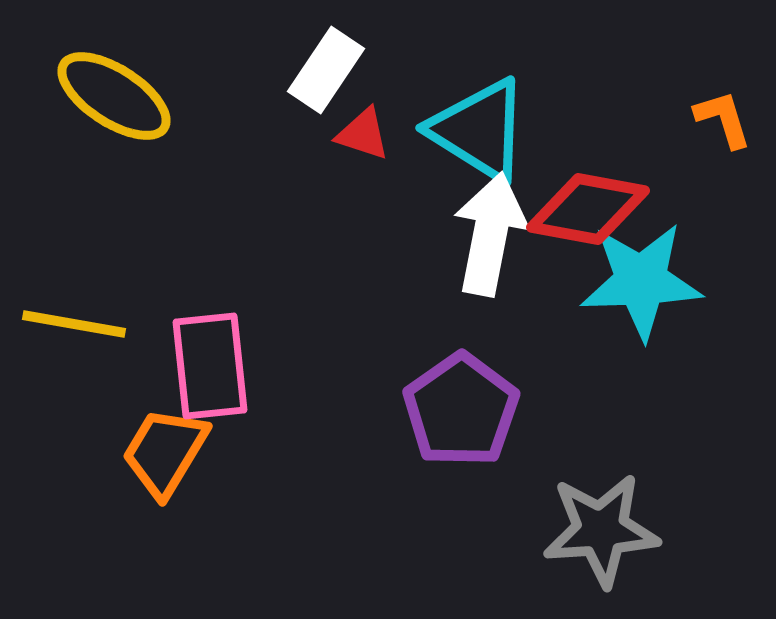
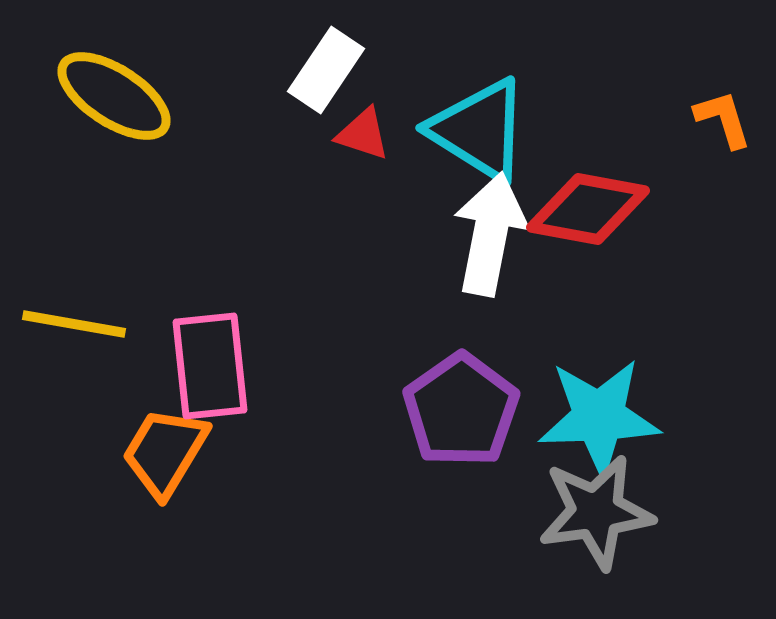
cyan star: moved 42 px left, 136 px down
gray star: moved 5 px left, 18 px up; rotated 4 degrees counterclockwise
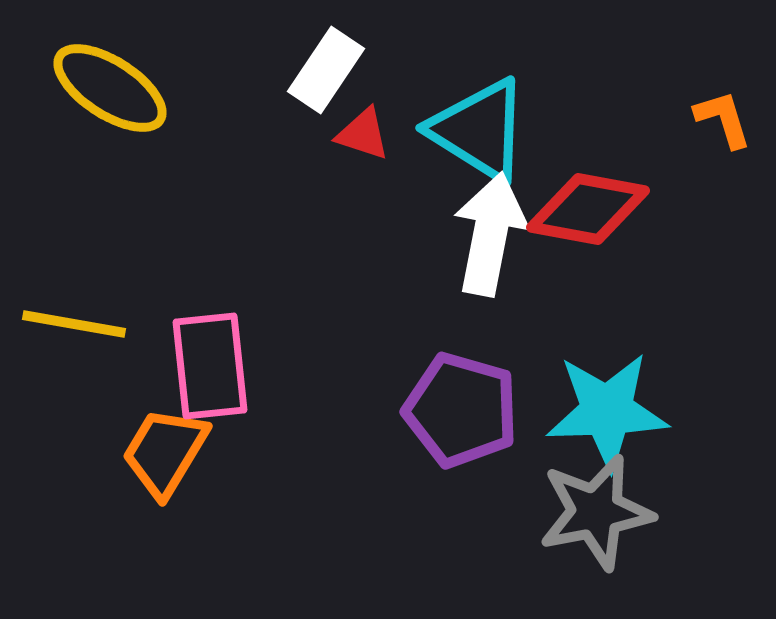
yellow ellipse: moved 4 px left, 8 px up
purple pentagon: rotated 21 degrees counterclockwise
cyan star: moved 8 px right, 6 px up
gray star: rotated 3 degrees counterclockwise
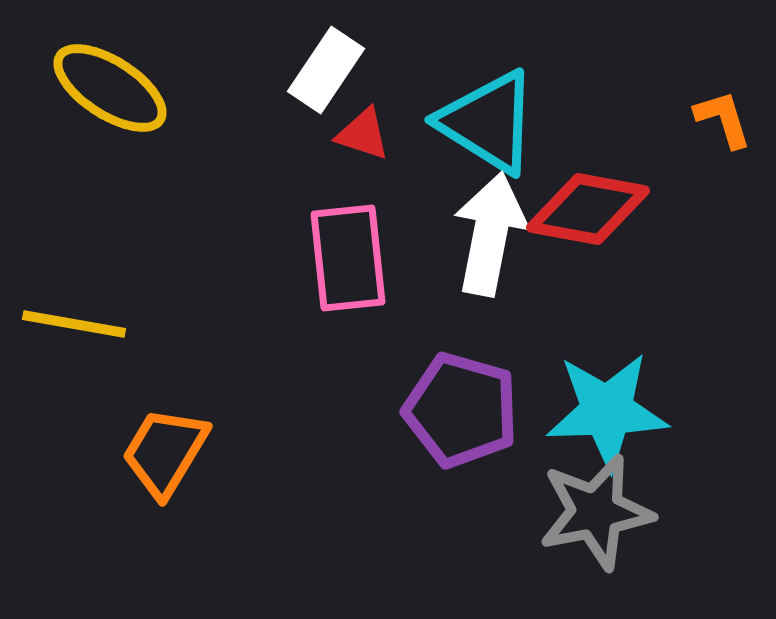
cyan triangle: moved 9 px right, 8 px up
pink rectangle: moved 138 px right, 108 px up
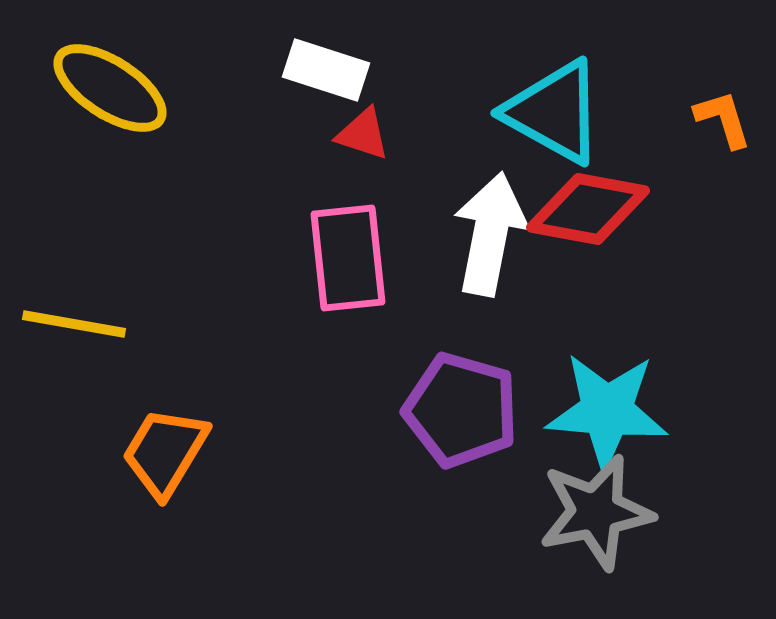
white rectangle: rotated 74 degrees clockwise
cyan triangle: moved 66 px right, 10 px up; rotated 3 degrees counterclockwise
cyan star: rotated 7 degrees clockwise
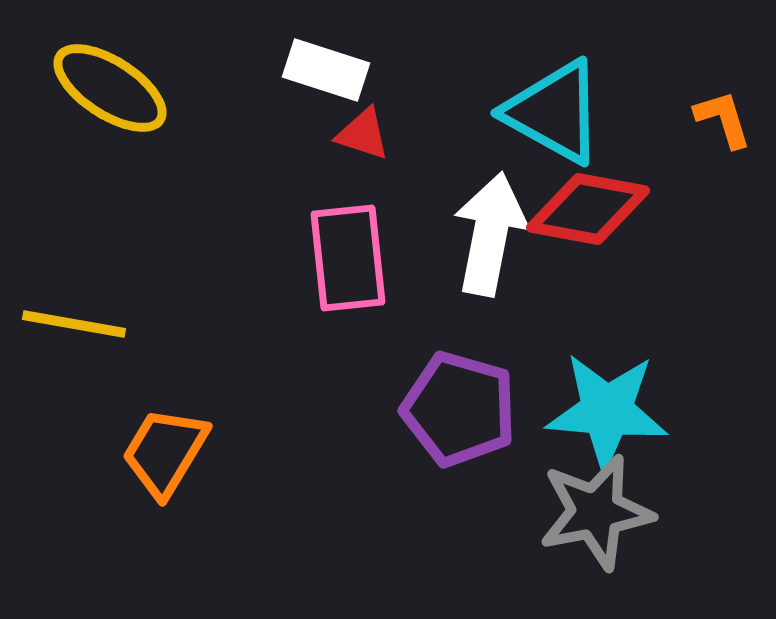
purple pentagon: moved 2 px left, 1 px up
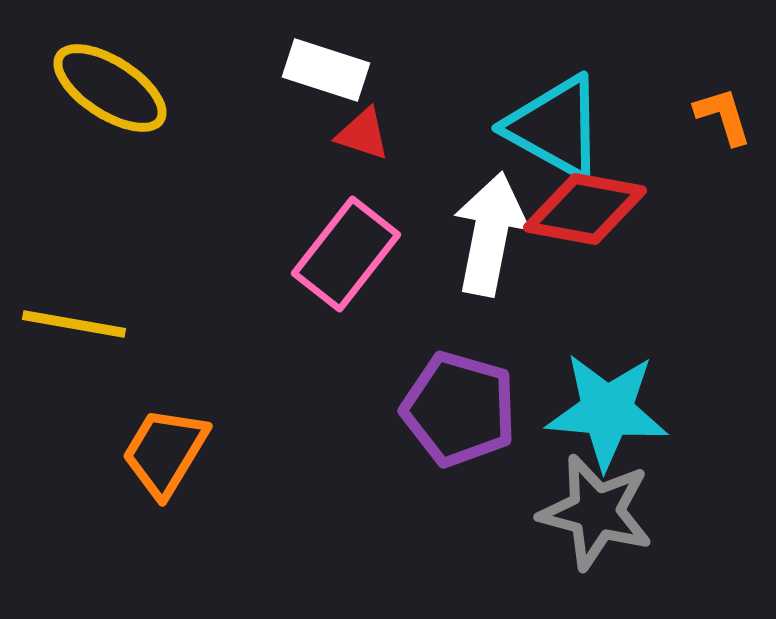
cyan triangle: moved 1 px right, 15 px down
orange L-shape: moved 3 px up
red diamond: moved 3 px left
pink rectangle: moved 2 px left, 4 px up; rotated 44 degrees clockwise
gray star: rotated 26 degrees clockwise
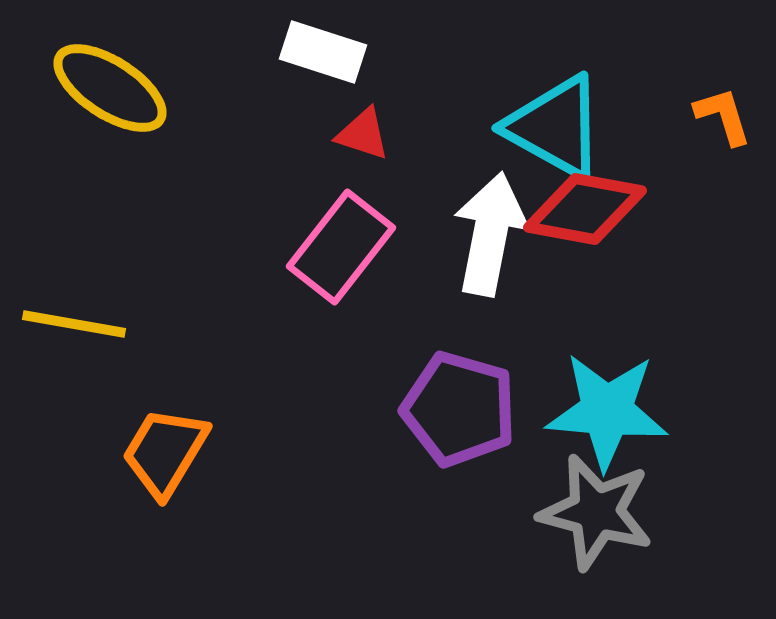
white rectangle: moved 3 px left, 18 px up
pink rectangle: moved 5 px left, 7 px up
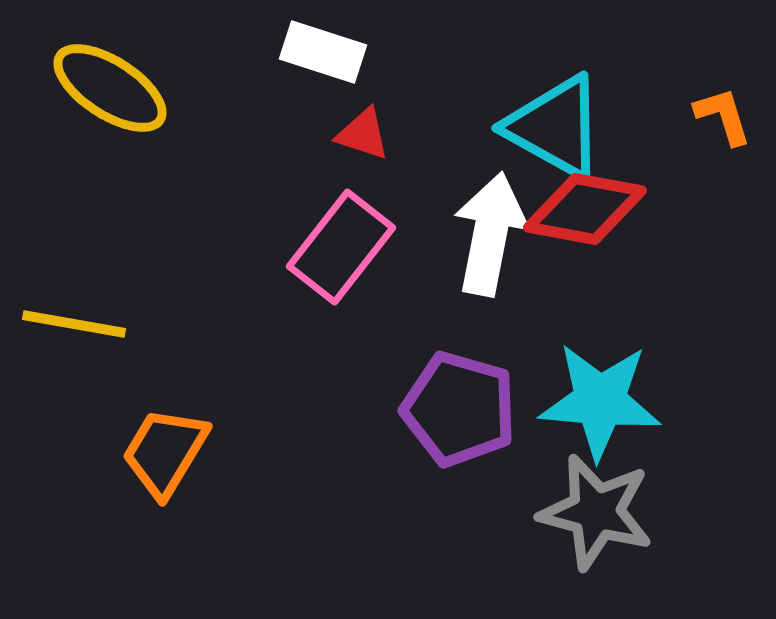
cyan star: moved 7 px left, 10 px up
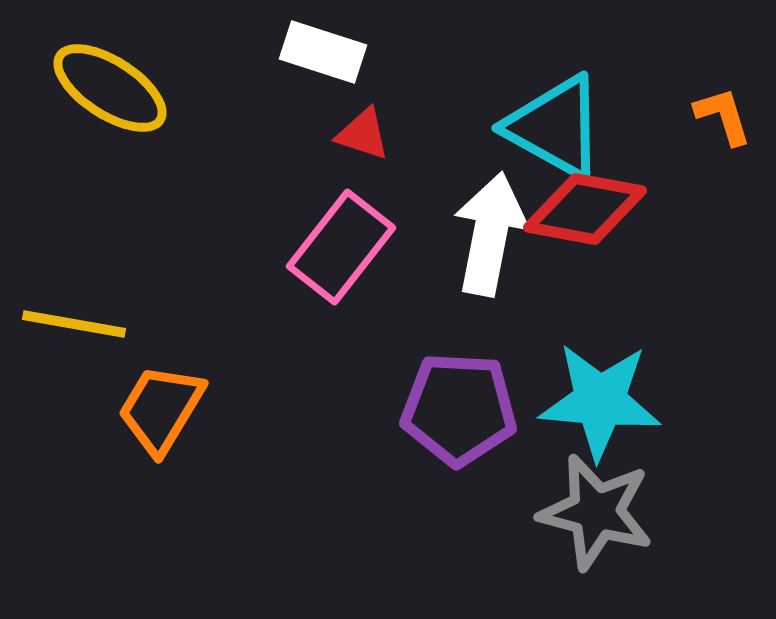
purple pentagon: rotated 13 degrees counterclockwise
orange trapezoid: moved 4 px left, 43 px up
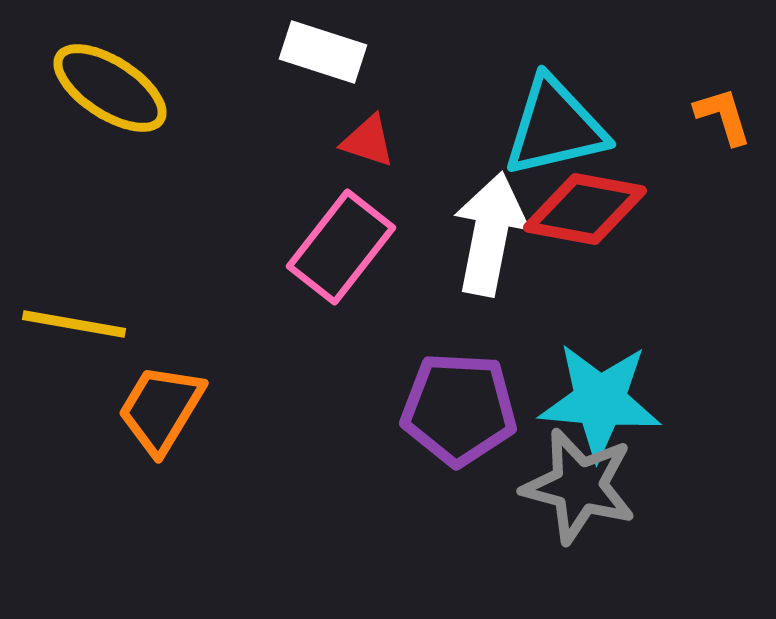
cyan triangle: rotated 42 degrees counterclockwise
red triangle: moved 5 px right, 7 px down
gray star: moved 17 px left, 26 px up
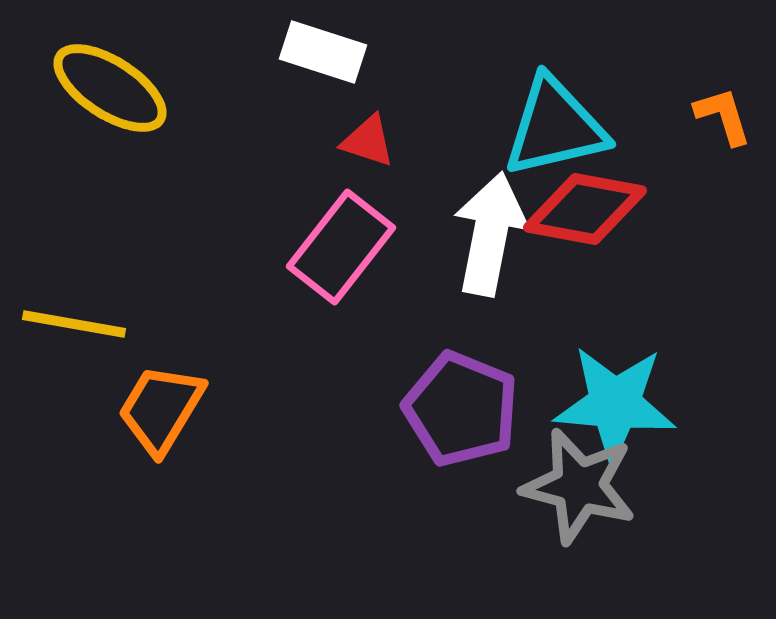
cyan star: moved 15 px right, 3 px down
purple pentagon: moved 2 px right; rotated 19 degrees clockwise
